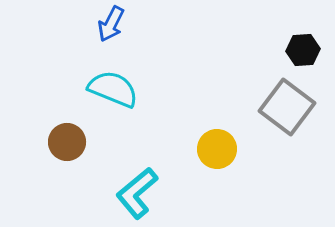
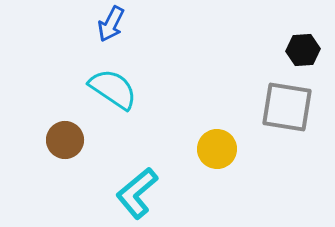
cyan semicircle: rotated 12 degrees clockwise
gray square: rotated 28 degrees counterclockwise
brown circle: moved 2 px left, 2 px up
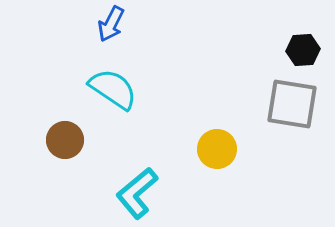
gray square: moved 5 px right, 3 px up
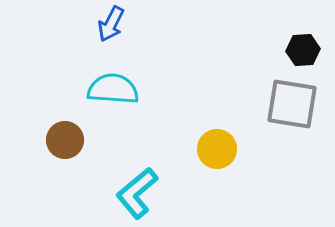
cyan semicircle: rotated 30 degrees counterclockwise
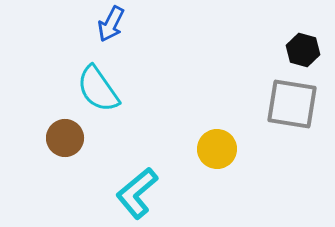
black hexagon: rotated 20 degrees clockwise
cyan semicircle: moved 15 px left; rotated 129 degrees counterclockwise
brown circle: moved 2 px up
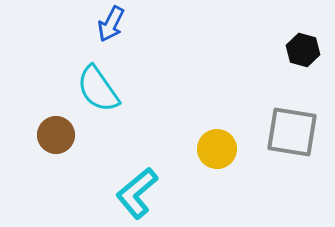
gray square: moved 28 px down
brown circle: moved 9 px left, 3 px up
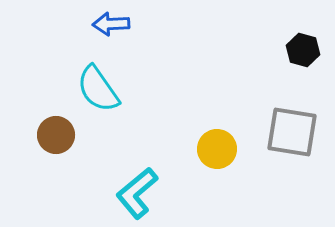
blue arrow: rotated 60 degrees clockwise
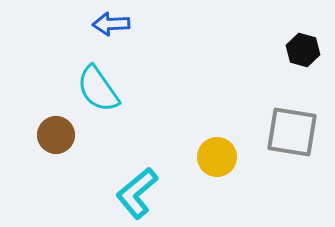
yellow circle: moved 8 px down
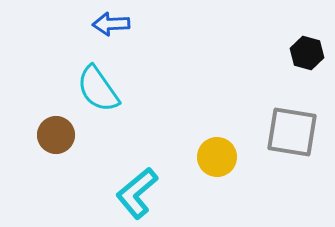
black hexagon: moved 4 px right, 3 px down
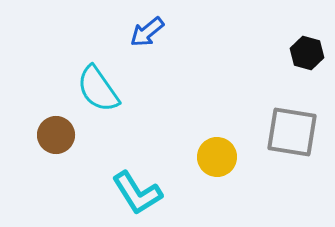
blue arrow: moved 36 px right, 8 px down; rotated 36 degrees counterclockwise
cyan L-shape: rotated 82 degrees counterclockwise
